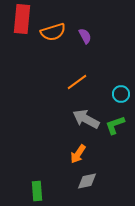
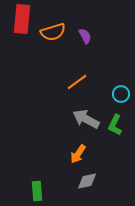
green L-shape: rotated 45 degrees counterclockwise
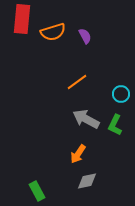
green rectangle: rotated 24 degrees counterclockwise
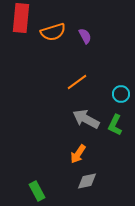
red rectangle: moved 1 px left, 1 px up
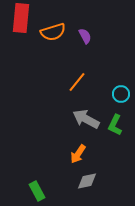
orange line: rotated 15 degrees counterclockwise
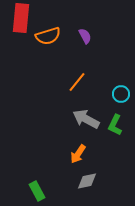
orange semicircle: moved 5 px left, 4 px down
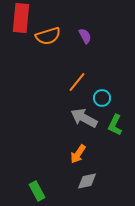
cyan circle: moved 19 px left, 4 px down
gray arrow: moved 2 px left, 1 px up
